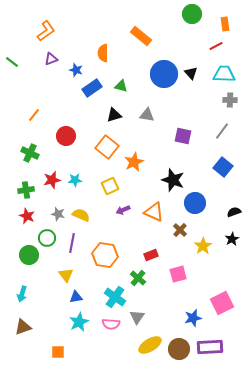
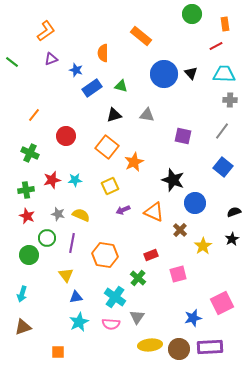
yellow ellipse at (150, 345): rotated 25 degrees clockwise
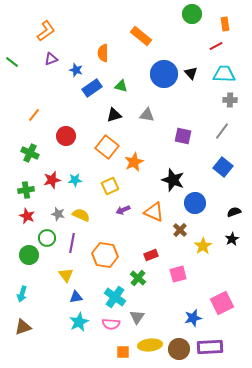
orange square at (58, 352): moved 65 px right
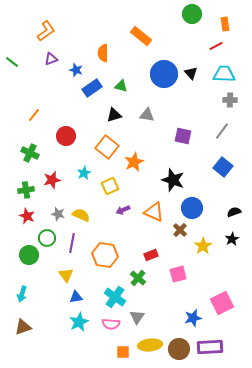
cyan star at (75, 180): moved 9 px right, 7 px up; rotated 24 degrees counterclockwise
blue circle at (195, 203): moved 3 px left, 5 px down
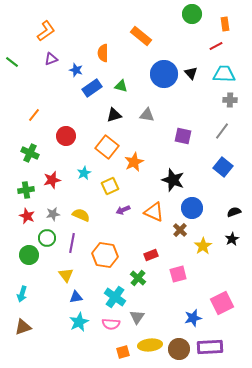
gray star at (58, 214): moved 5 px left; rotated 24 degrees counterclockwise
orange square at (123, 352): rotated 16 degrees counterclockwise
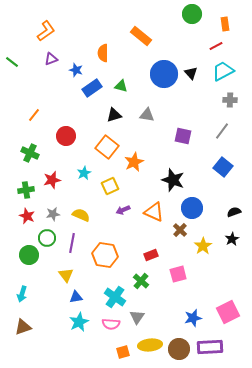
cyan trapezoid at (224, 74): moved 1 px left, 3 px up; rotated 30 degrees counterclockwise
green cross at (138, 278): moved 3 px right, 3 px down
pink square at (222, 303): moved 6 px right, 9 px down
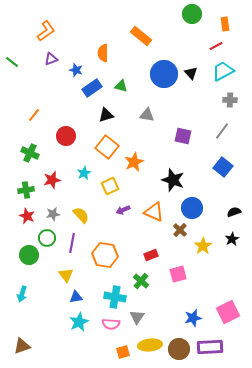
black triangle at (114, 115): moved 8 px left
yellow semicircle at (81, 215): rotated 24 degrees clockwise
cyan cross at (115, 297): rotated 25 degrees counterclockwise
brown triangle at (23, 327): moved 1 px left, 19 px down
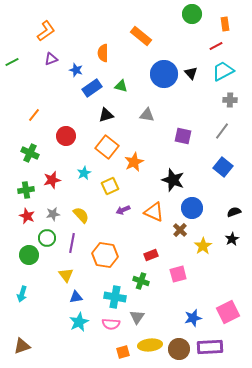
green line at (12, 62): rotated 64 degrees counterclockwise
green cross at (141, 281): rotated 21 degrees counterclockwise
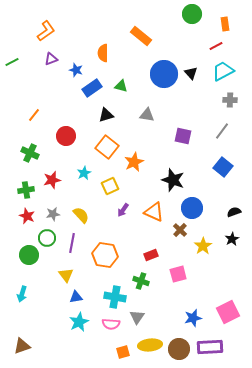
purple arrow at (123, 210): rotated 32 degrees counterclockwise
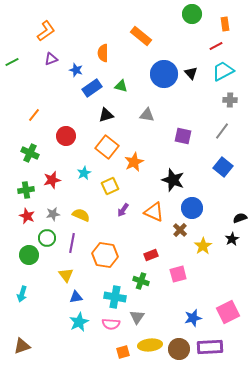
black semicircle at (234, 212): moved 6 px right, 6 px down
yellow semicircle at (81, 215): rotated 24 degrees counterclockwise
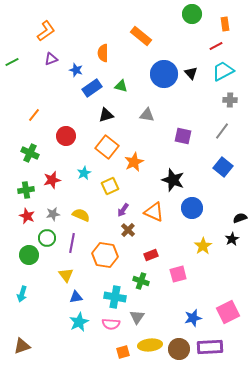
brown cross at (180, 230): moved 52 px left
